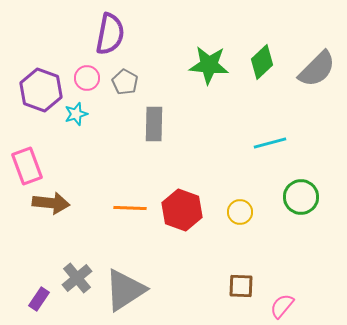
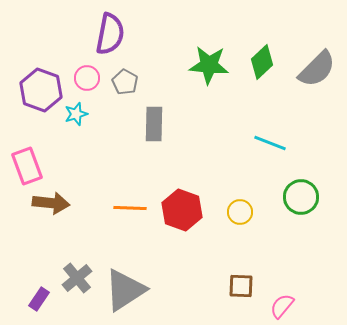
cyan line: rotated 36 degrees clockwise
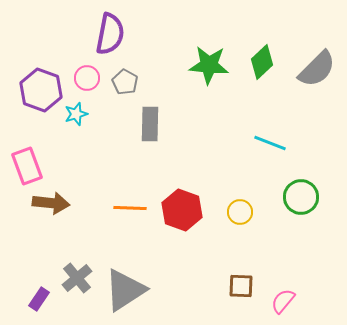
gray rectangle: moved 4 px left
pink semicircle: moved 1 px right, 5 px up
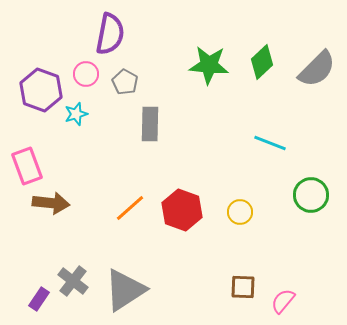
pink circle: moved 1 px left, 4 px up
green circle: moved 10 px right, 2 px up
orange line: rotated 44 degrees counterclockwise
gray cross: moved 4 px left, 3 px down; rotated 12 degrees counterclockwise
brown square: moved 2 px right, 1 px down
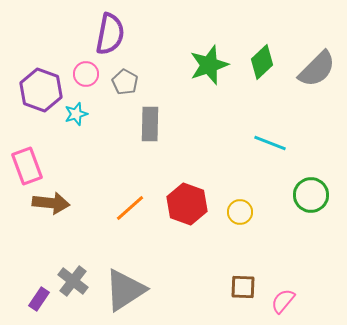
green star: rotated 24 degrees counterclockwise
red hexagon: moved 5 px right, 6 px up
